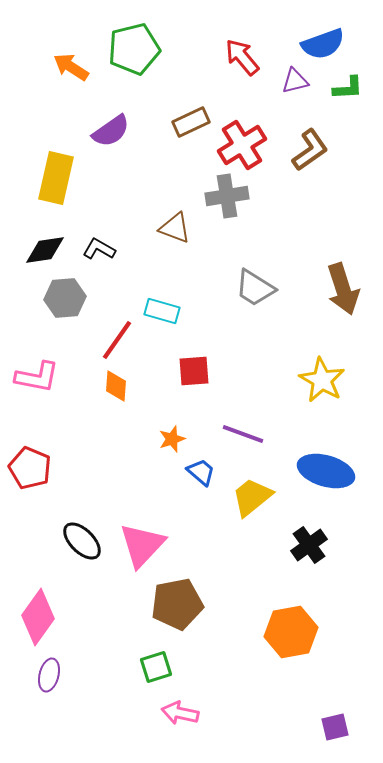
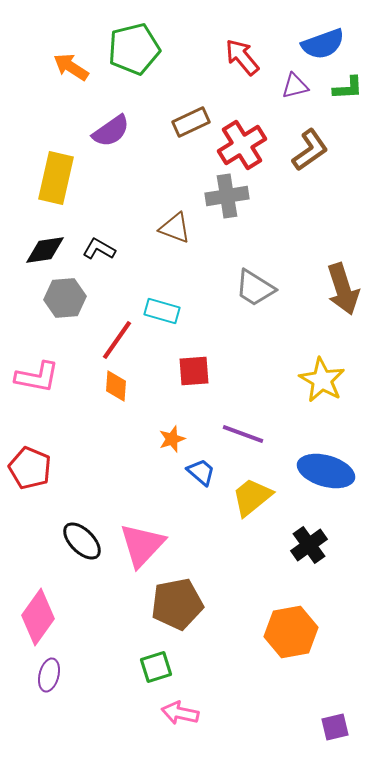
purple triangle: moved 5 px down
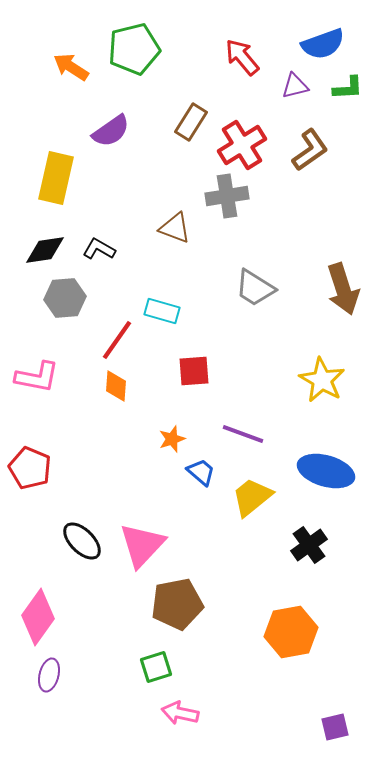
brown rectangle: rotated 33 degrees counterclockwise
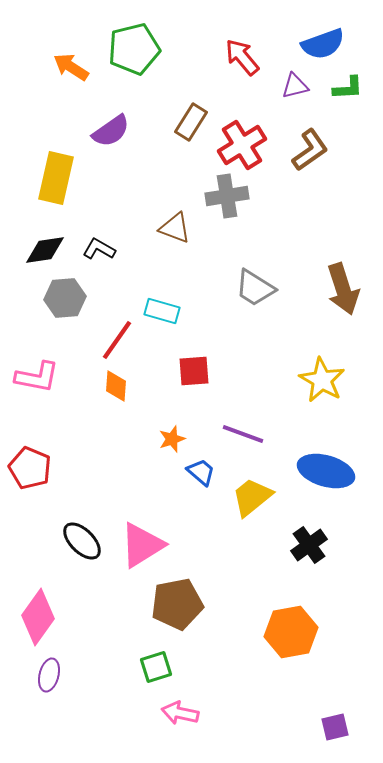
pink triangle: rotated 15 degrees clockwise
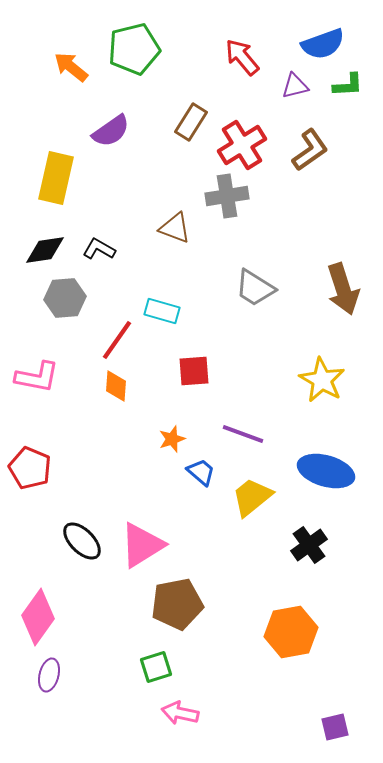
orange arrow: rotated 6 degrees clockwise
green L-shape: moved 3 px up
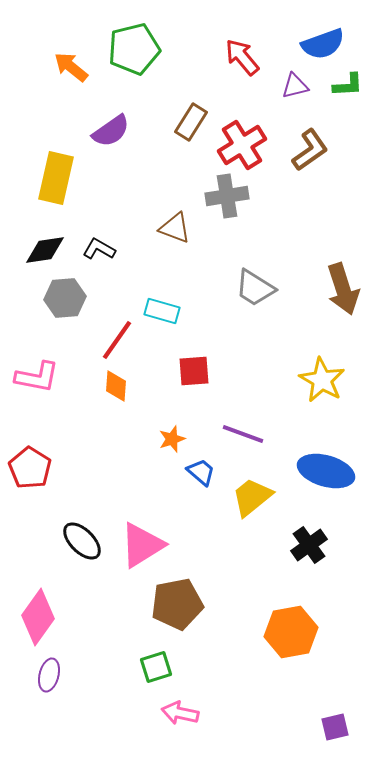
red pentagon: rotated 9 degrees clockwise
